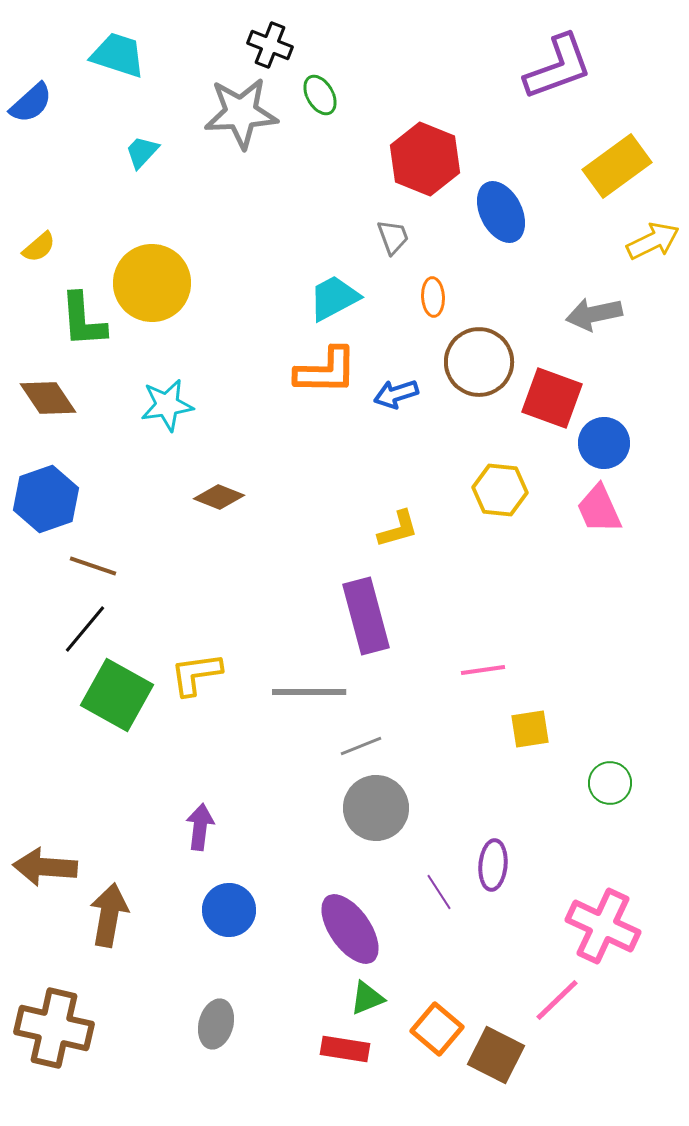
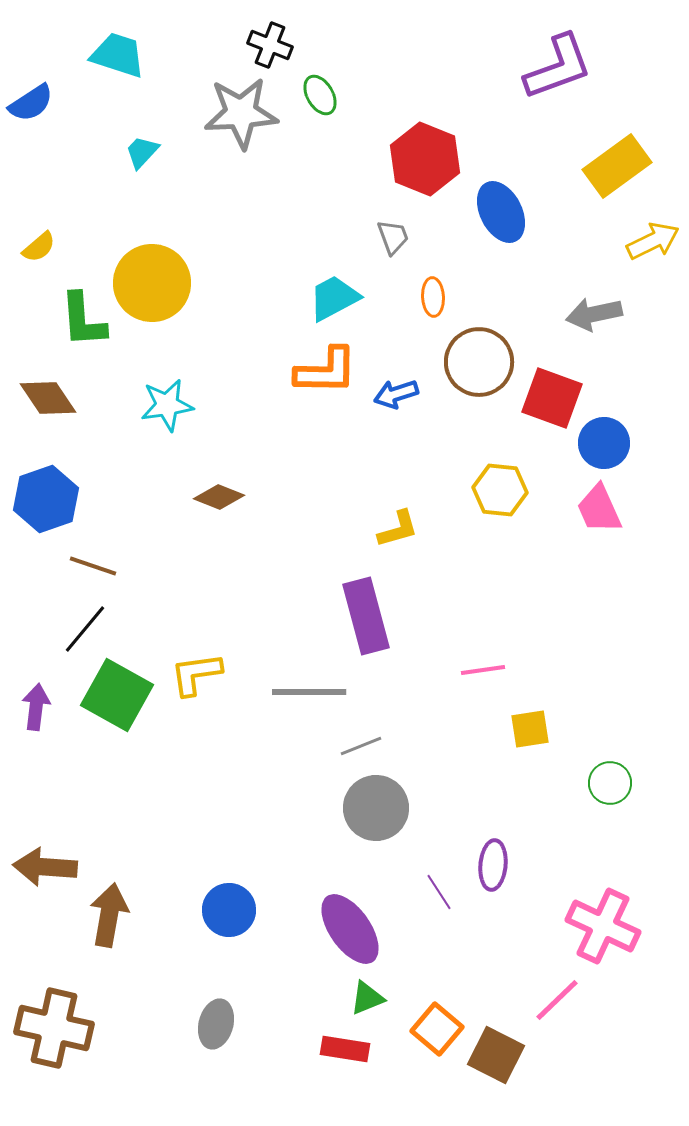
blue semicircle at (31, 103): rotated 9 degrees clockwise
purple arrow at (200, 827): moved 164 px left, 120 px up
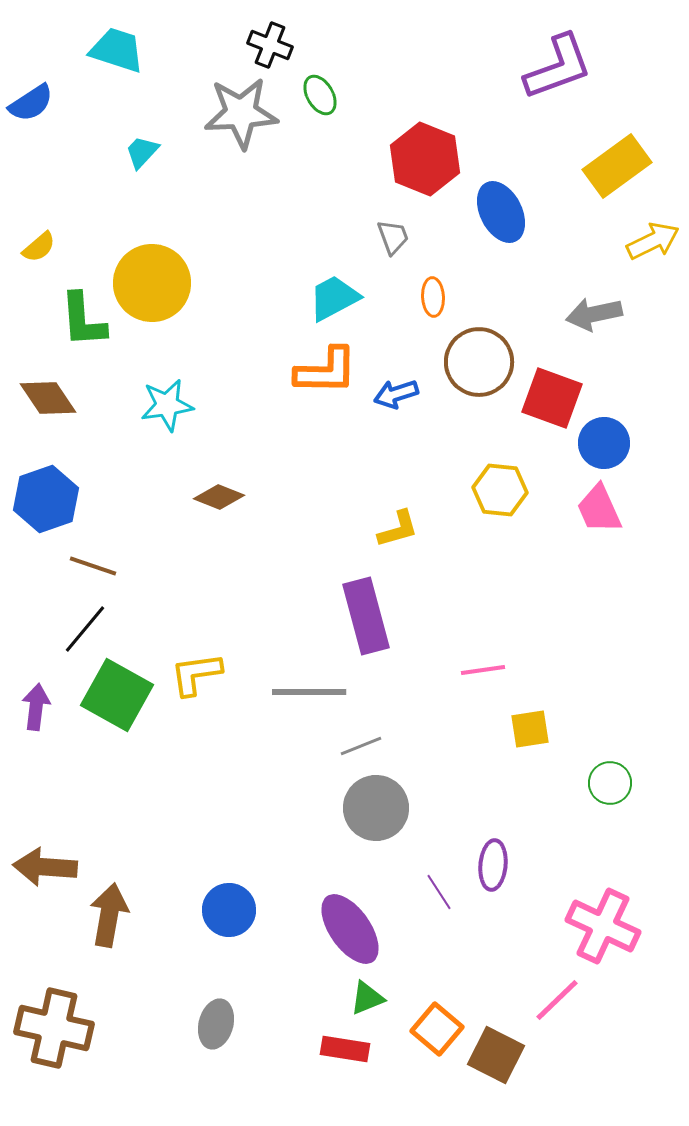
cyan trapezoid at (118, 55): moved 1 px left, 5 px up
